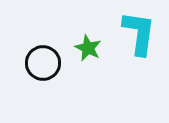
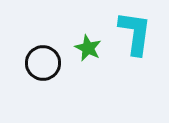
cyan L-shape: moved 4 px left
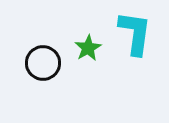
green star: rotated 16 degrees clockwise
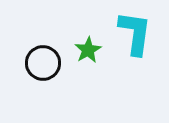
green star: moved 2 px down
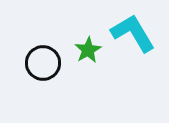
cyan L-shape: moved 2 px left; rotated 39 degrees counterclockwise
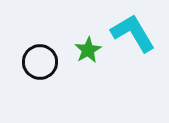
black circle: moved 3 px left, 1 px up
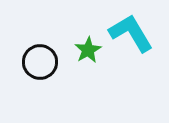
cyan L-shape: moved 2 px left
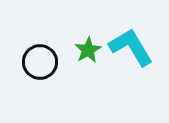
cyan L-shape: moved 14 px down
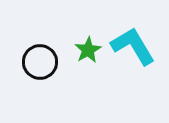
cyan L-shape: moved 2 px right, 1 px up
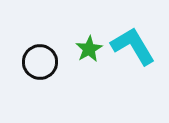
green star: moved 1 px right, 1 px up
